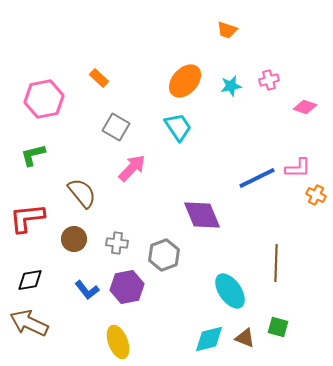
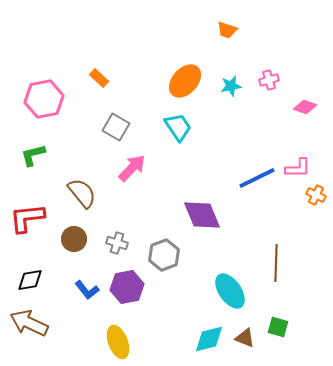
gray cross: rotated 10 degrees clockwise
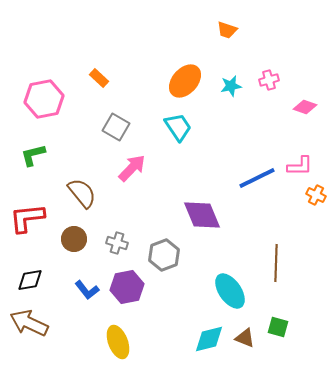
pink L-shape: moved 2 px right, 2 px up
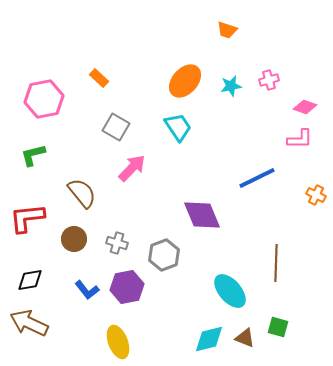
pink L-shape: moved 27 px up
cyan ellipse: rotated 6 degrees counterclockwise
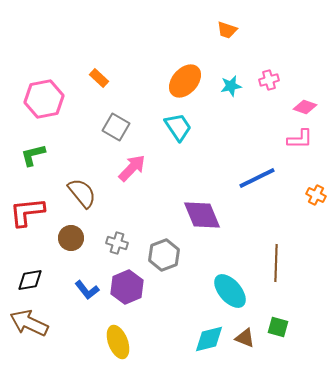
red L-shape: moved 6 px up
brown circle: moved 3 px left, 1 px up
purple hexagon: rotated 12 degrees counterclockwise
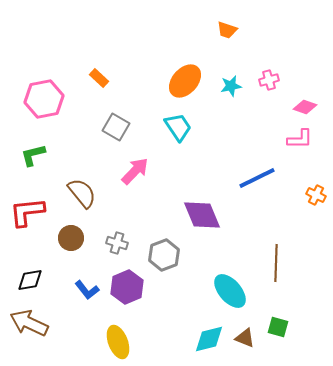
pink arrow: moved 3 px right, 3 px down
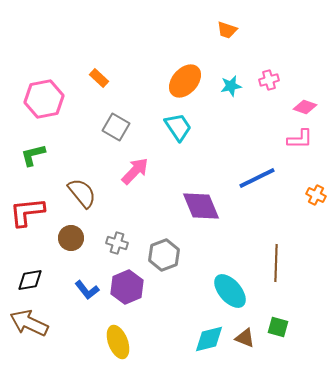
purple diamond: moved 1 px left, 9 px up
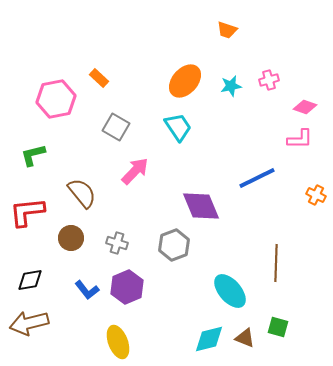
pink hexagon: moved 12 px right
gray hexagon: moved 10 px right, 10 px up
brown arrow: rotated 39 degrees counterclockwise
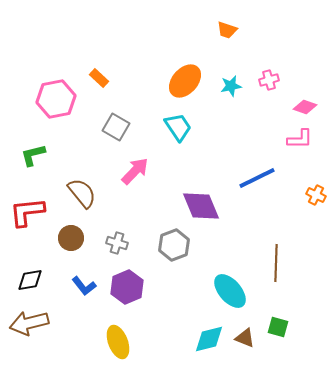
blue L-shape: moved 3 px left, 4 px up
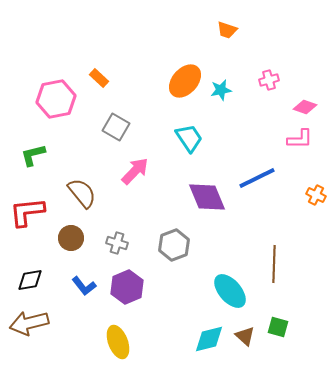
cyan star: moved 10 px left, 4 px down
cyan trapezoid: moved 11 px right, 11 px down
purple diamond: moved 6 px right, 9 px up
brown line: moved 2 px left, 1 px down
brown triangle: moved 2 px up; rotated 20 degrees clockwise
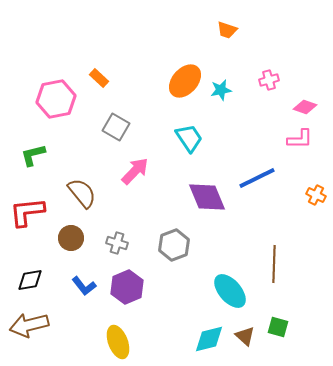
brown arrow: moved 2 px down
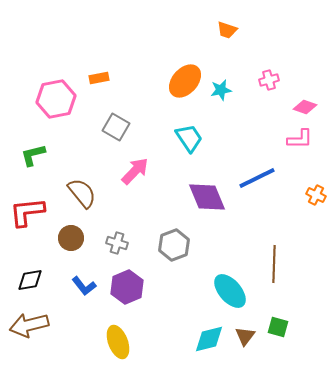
orange rectangle: rotated 54 degrees counterclockwise
brown triangle: rotated 25 degrees clockwise
